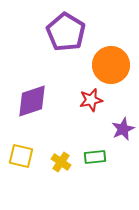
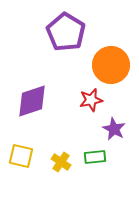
purple star: moved 9 px left; rotated 20 degrees counterclockwise
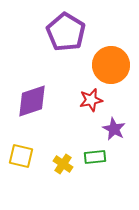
yellow cross: moved 2 px right, 2 px down
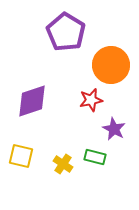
green rectangle: rotated 20 degrees clockwise
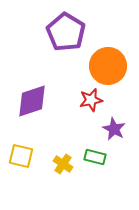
orange circle: moved 3 px left, 1 px down
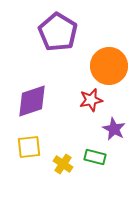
purple pentagon: moved 8 px left
orange circle: moved 1 px right
yellow square: moved 8 px right, 9 px up; rotated 20 degrees counterclockwise
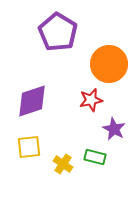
orange circle: moved 2 px up
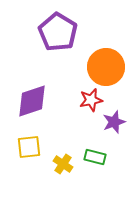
orange circle: moved 3 px left, 3 px down
purple star: moved 7 px up; rotated 25 degrees clockwise
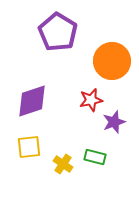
orange circle: moved 6 px right, 6 px up
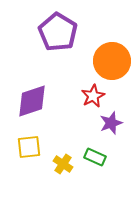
red star: moved 2 px right, 4 px up; rotated 15 degrees counterclockwise
purple star: moved 3 px left, 1 px down
green rectangle: rotated 10 degrees clockwise
